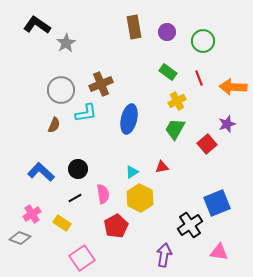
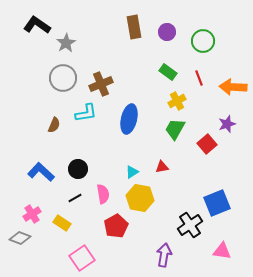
gray circle: moved 2 px right, 12 px up
yellow hexagon: rotated 16 degrees counterclockwise
pink triangle: moved 3 px right, 1 px up
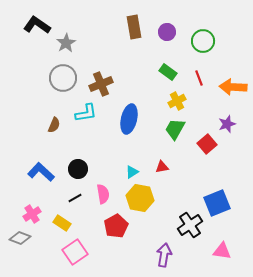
pink square: moved 7 px left, 6 px up
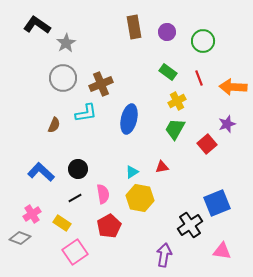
red pentagon: moved 7 px left
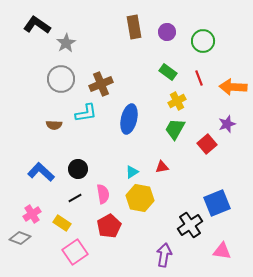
gray circle: moved 2 px left, 1 px down
brown semicircle: rotated 70 degrees clockwise
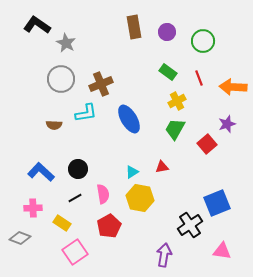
gray star: rotated 12 degrees counterclockwise
blue ellipse: rotated 44 degrees counterclockwise
pink cross: moved 1 px right, 6 px up; rotated 30 degrees clockwise
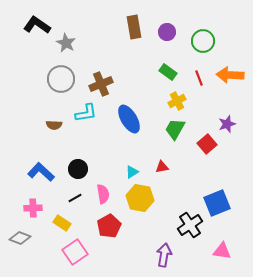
orange arrow: moved 3 px left, 12 px up
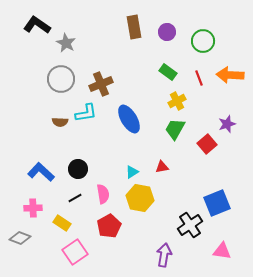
brown semicircle: moved 6 px right, 3 px up
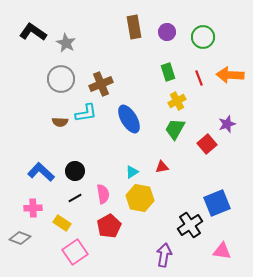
black L-shape: moved 4 px left, 7 px down
green circle: moved 4 px up
green rectangle: rotated 36 degrees clockwise
black circle: moved 3 px left, 2 px down
